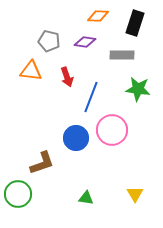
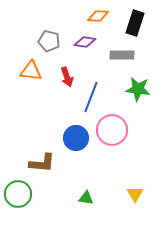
brown L-shape: rotated 24 degrees clockwise
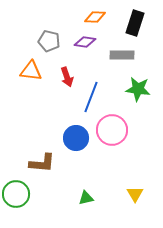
orange diamond: moved 3 px left, 1 px down
green circle: moved 2 px left
green triangle: rotated 21 degrees counterclockwise
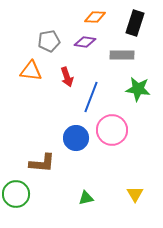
gray pentagon: rotated 25 degrees counterclockwise
